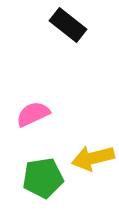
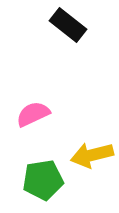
yellow arrow: moved 1 px left, 3 px up
green pentagon: moved 2 px down
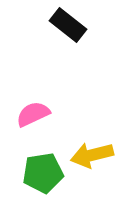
green pentagon: moved 7 px up
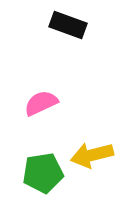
black rectangle: rotated 18 degrees counterclockwise
pink semicircle: moved 8 px right, 11 px up
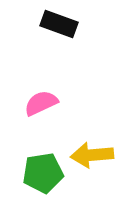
black rectangle: moved 9 px left, 1 px up
yellow arrow: rotated 9 degrees clockwise
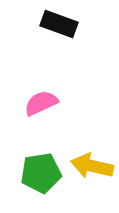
yellow arrow: moved 11 px down; rotated 18 degrees clockwise
green pentagon: moved 2 px left
